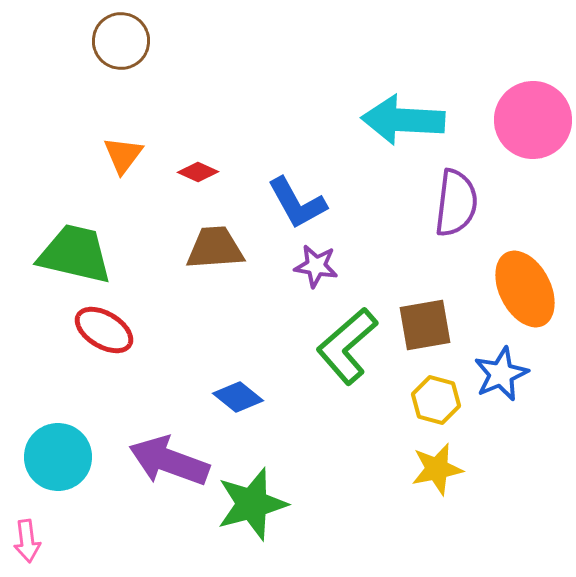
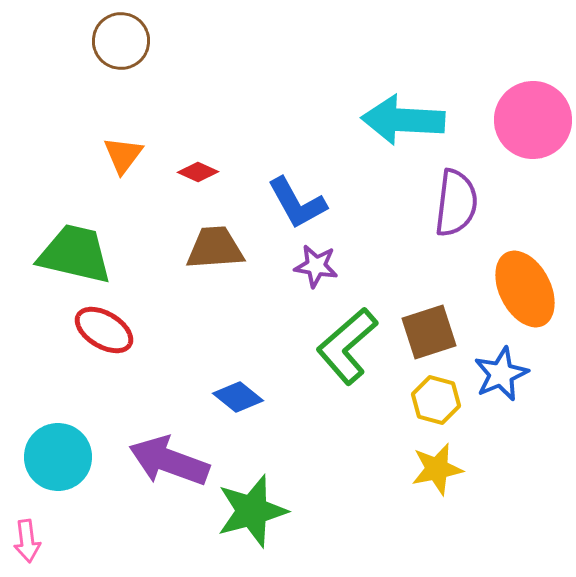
brown square: moved 4 px right, 7 px down; rotated 8 degrees counterclockwise
green star: moved 7 px down
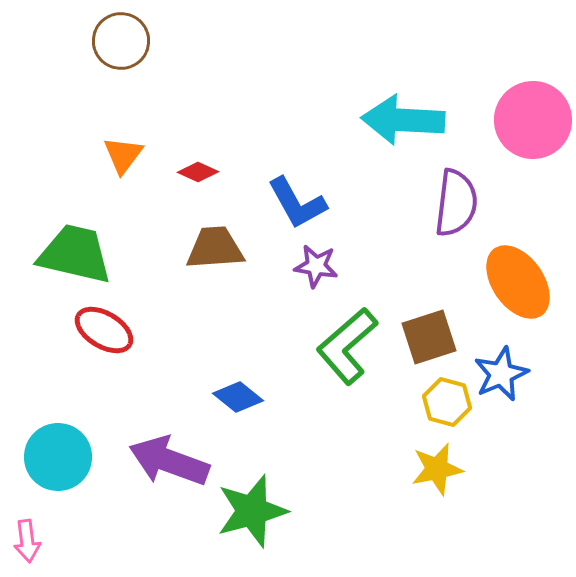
orange ellipse: moved 7 px left, 7 px up; rotated 8 degrees counterclockwise
brown square: moved 5 px down
yellow hexagon: moved 11 px right, 2 px down
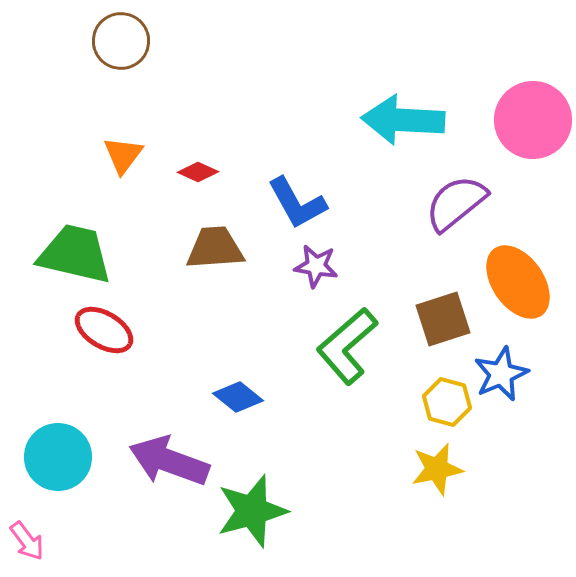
purple semicircle: rotated 136 degrees counterclockwise
brown square: moved 14 px right, 18 px up
pink arrow: rotated 30 degrees counterclockwise
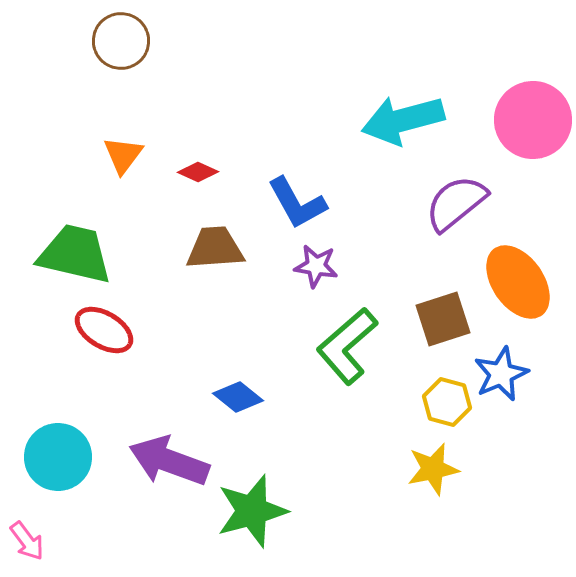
cyan arrow: rotated 18 degrees counterclockwise
yellow star: moved 4 px left
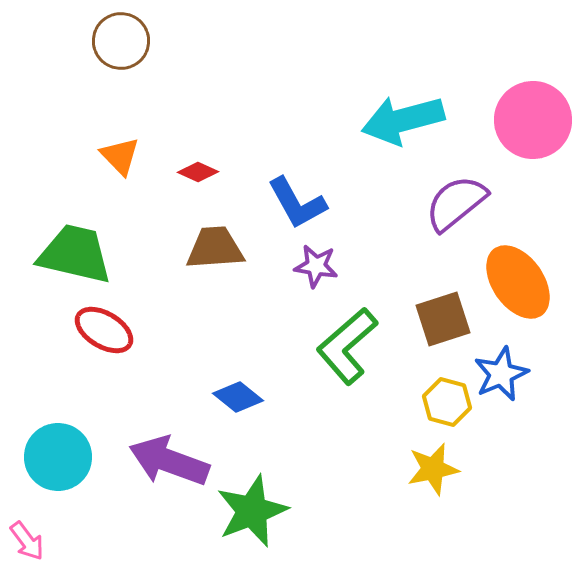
orange triangle: moved 3 px left, 1 px down; rotated 21 degrees counterclockwise
green star: rotated 6 degrees counterclockwise
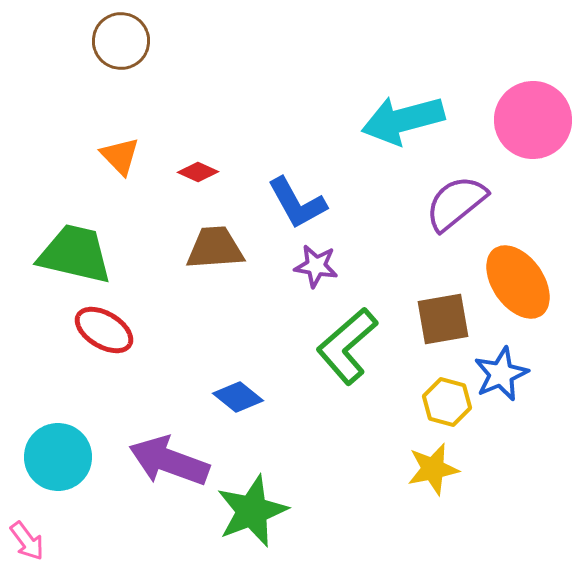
brown square: rotated 8 degrees clockwise
